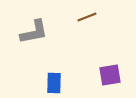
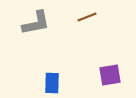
gray L-shape: moved 2 px right, 9 px up
blue rectangle: moved 2 px left
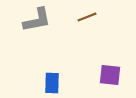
gray L-shape: moved 1 px right, 3 px up
purple square: rotated 15 degrees clockwise
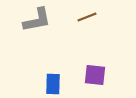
purple square: moved 15 px left
blue rectangle: moved 1 px right, 1 px down
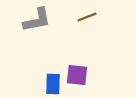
purple square: moved 18 px left
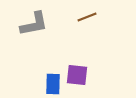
gray L-shape: moved 3 px left, 4 px down
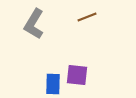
gray L-shape: rotated 132 degrees clockwise
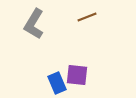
blue rectangle: moved 4 px right, 1 px up; rotated 25 degrees counterclockwise
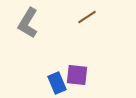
brown line: rotated 12 degrees counterclockwise
gray L-shape: moved 6 px left, 1 px up
